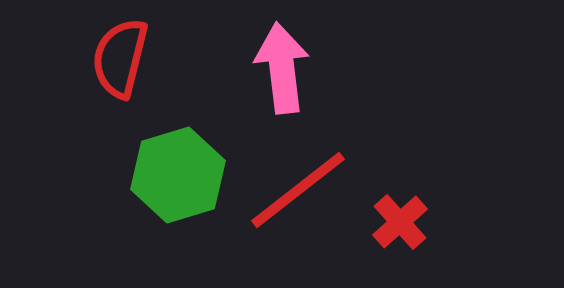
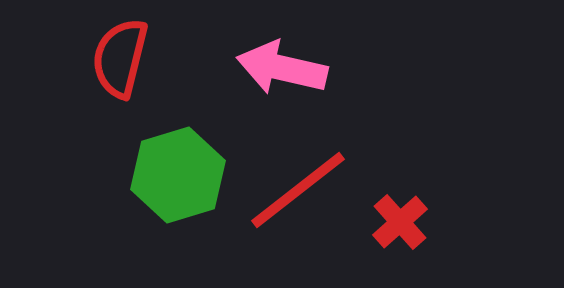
pink arrow: rotated 70 degrees counterclockwise
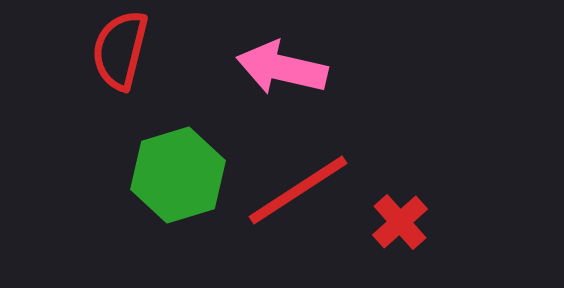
red semicircle: moved 8 px up
red line: rotated 5 degrees clockwise
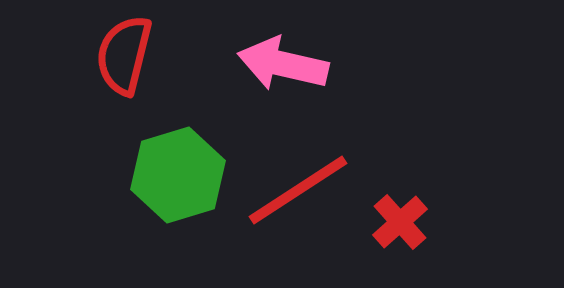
red semicircle: moved 4 px right, 5 px down
pink arrow: moved 1 px right, 4 px up
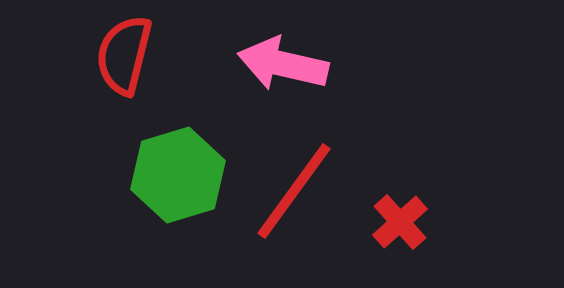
red line: moved 4 px left, 1 px down; rotated 21 degrees counterclockwise
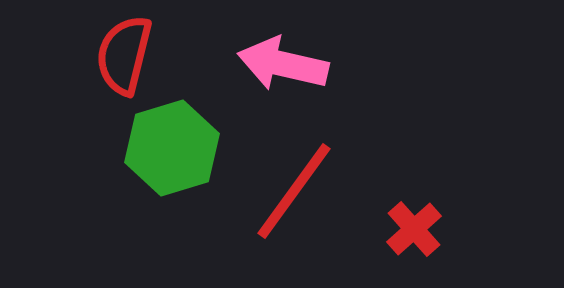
green hexagon: moved 6 px left, 27 px up
red cross: moved 14 px right, 7 px down
